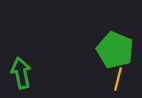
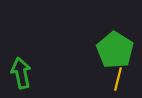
green pentagon: rotated 9 degrees clockwise
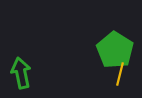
yellow line: moved 2 px right, 5 px up
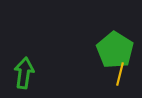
green arrow: moved 3 px right; rotated 20 degrees clockwise
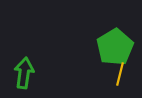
green pentagon: moved 3 px up; rotated 9 degrees clockwise
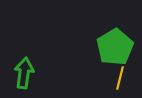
yellow line: moved 4 px down
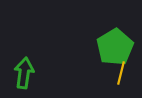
yellow line: moved 1 px right, 5 px up
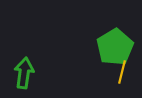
yellow line: moved 1 px right, 1 px up
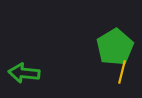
green arrow: rotated 92 degrees counterclockwise
